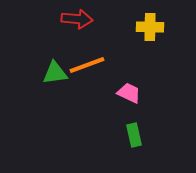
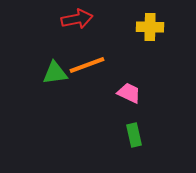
red arrow: rotated 16 degrees counterclockwise
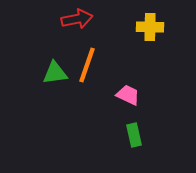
orange line: rotated 51 degrees counterclockwise
pink trapezoid: moved 1 px left, 2 px down
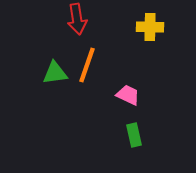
red arrow: rotated 92 degrees clockwise
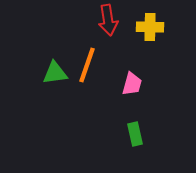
red arrow: moved 31 px right, 1 px down
pink trapezoid: moved 4 px right, 11 px up; rotated 80 degrees clockwise
green rectangle: moved 1 px right, 1 px up
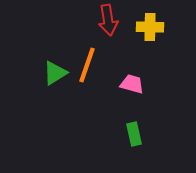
green triangle: rotated 24 degrees counterclockwise
pink trapezoid: rotated 90 degrees counterclockwise
green rectangle: moved 1 px left
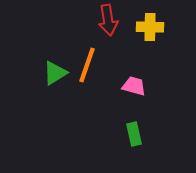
pink trapezoid: moved 2 px right, 2 px down
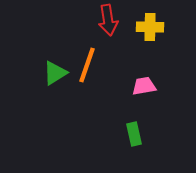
pink trapezoid: moved 10 px right; rotated 25 degrees counterclockwise
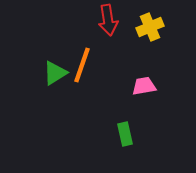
yellow cross: rotated 24 degrees counterclockwise
orange line: moved 5 px left
green rectangle: moved 9 px left
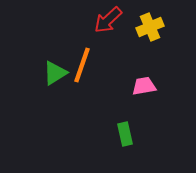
red arrow: rotated 56 degrees clockwise
